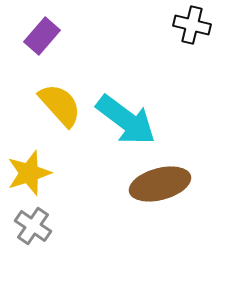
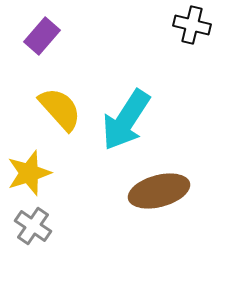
yellow semicircle: moved 4 px down
cyan arrow: rotated 86 degrees clockwise
brown ellipse: moved 1 px left, 7 px down
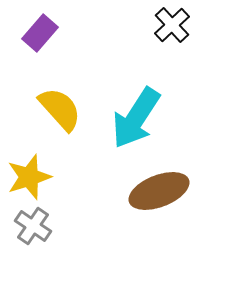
black cross: moved 20 px left; rotated 33 degrees clockwise
purple rectangle: moved 2 px left, 3 px up
cyan arrow: moved 10 px right, 2 px up
yellow star: moved 4 px down
brown ellipse: rotated 6 degrees counterclockwise
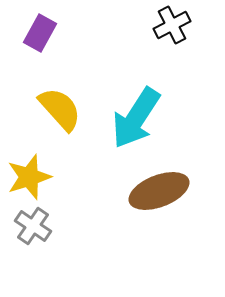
black cross: rotated 15 degrees clockwise
purple rectangle: rotated 12 degrees counterclockwise
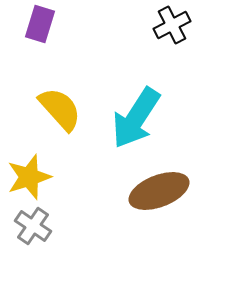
purple rectangle: moved 9 px up; rotated 12 degrees counterclockwise
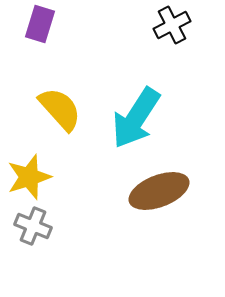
gray cross: rotated 12 degrees counterclockwise
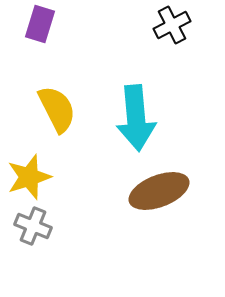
yellow semicircle: moved 3 px left; rotated 15 degrees clockwise
cyan arrow: rotated 38 degrees counterclockwise
